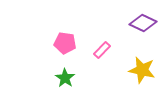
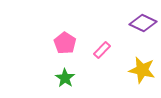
pink pentagon: rotated 25 degrees clockwise
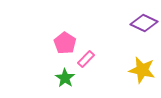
purple diamond: moved 1 px right
pink rectangle: moved 16 px left, 9 px down
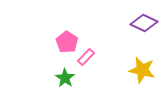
pink pentagon: moved 2 px right, 1 px up
pink rectangle: moved 2 px up
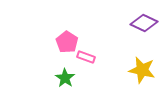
pink rectangle: rotated 66 degrees clockwise
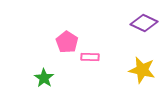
pink rectangle: moved 4 px right; rotated 18 degrees counterclockwise
green star: moved 21 px left
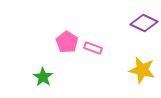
pink rectangle: moved 3 px right, 9 px up; rotated 18 degrees clockwise
green star: moved 1 px left, 1 px up
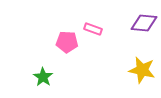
purple diamond: rotated 20 degrees counterclockwise
pink pentagon: rotated 30 degrees counterclockwise
pink rectangle: moved 19 px up
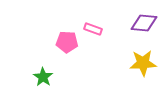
yellow star: moved 1 px right, 7 px up; rotated 16 degrees counterclockwise
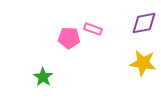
purple diamond: rotated 16 degrees counterclockwise
pink pentagon: moved 2 px right, 4 px up
yellow star: rotated 12 degrees clockwise
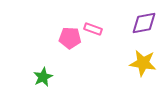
pink pentagon: moved 1 px right
green star: rotated 12 degrees clockwise
